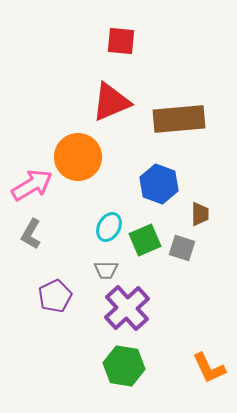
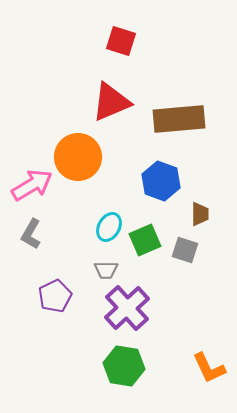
red square: rotated 12 degrees clockwise
blue hexagon: moved 2 px right, 3 px up
gray square: moved 3 px right, 2 px down
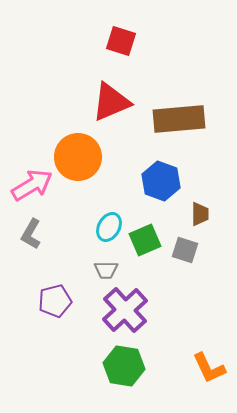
purple pentagon: moved 5 px down; rotated 12 degrees clockwise
purple cross: moved 2 px left, 2 px down
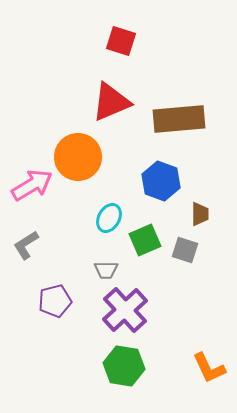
cyan ellipse: moved 9 px up
gray L-shape: moved 5 px left, 11 px down; rotated 28 degrees clockwise
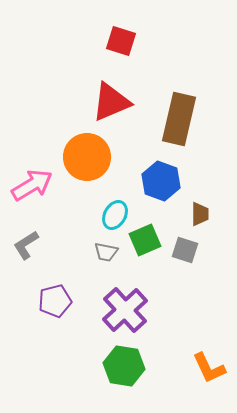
brown rectangle: rotated 72 degrees counterclockwise
orange circle: moved 9 px right
cyan ellipse: moved 6 px right, 3 px up
gray trapezoid: moved 18 px up; rotated 10 degrees clockwise
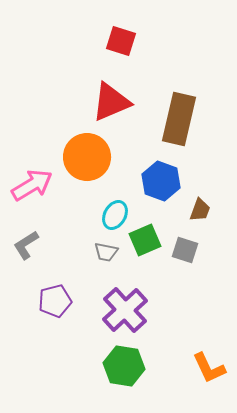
brown trapezoid: moved 4 px up; rotated 20 degrees clockwise
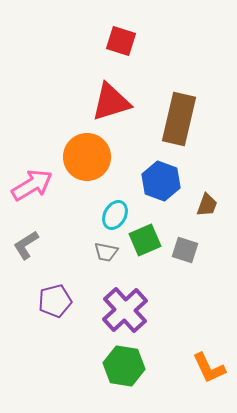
red triangle: rotated 6 degrees clockwise
brown trapezoid: moved 7 px right, 5 px up
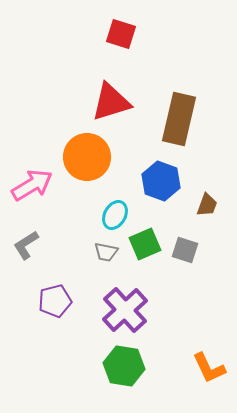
red square: moved 7 px up
green square: moved 4 px down
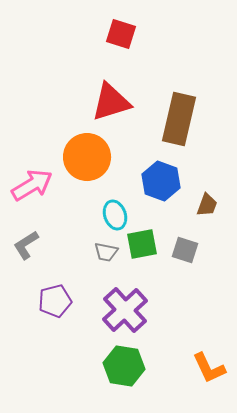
cyan ellipse: rotated 48 degrees counterclockwise
green square: moved 3 px left; rotated 12 degrees clockwise
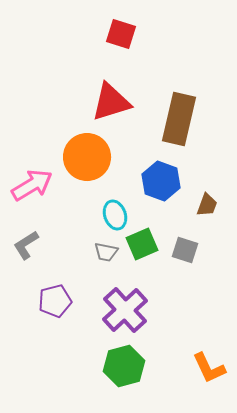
green square: rotated 12 degrees counterclockwise
green hexagon: rotated 24 degrees counterclockwise
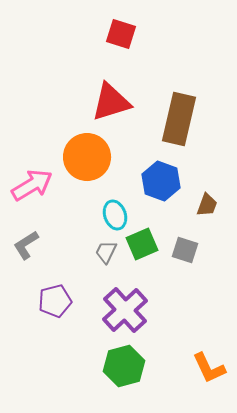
gray trapezoid: rotated 105 degrees clockwise
